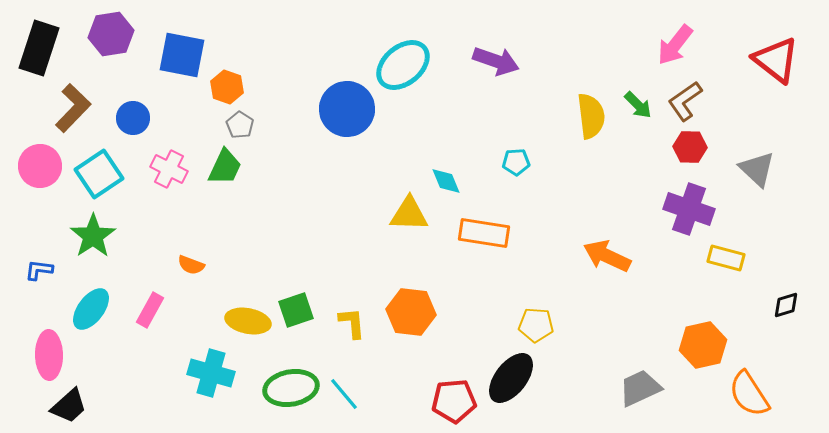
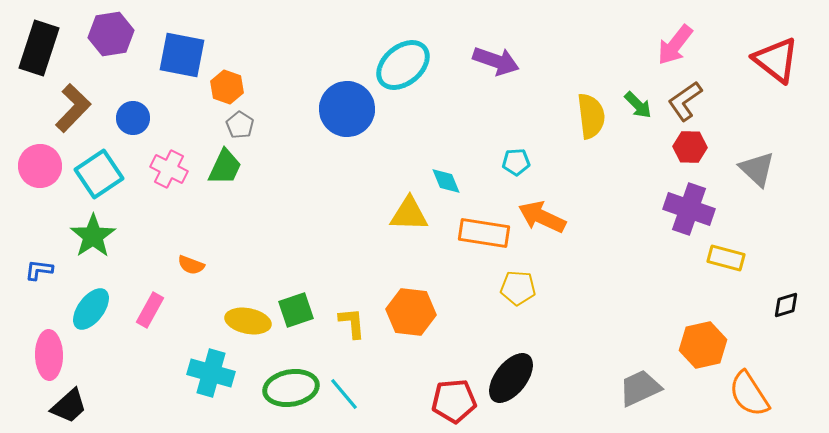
orange arrow at (607, 256): moved 65 px left, 39 px up
yellow pentagon at (536, 325): moved 18 px left, 37 px up
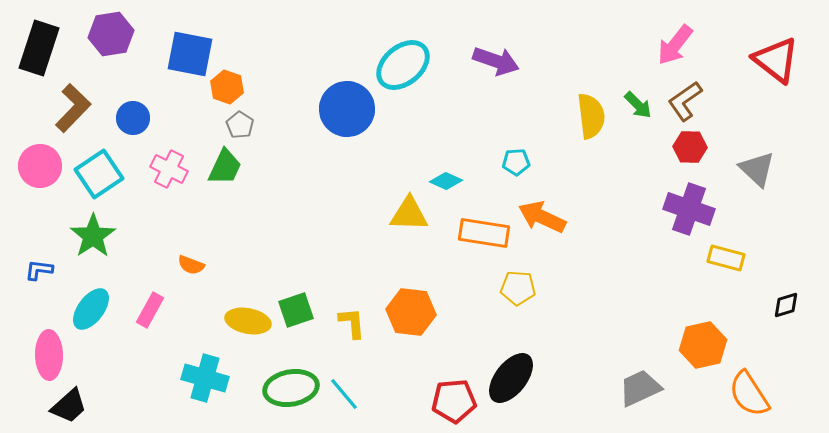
blue square at (182, 55): moved 8 px right, 1 px up
cyan diamond at (446, 181): rotated 44 degrees counterclockwise
cyan cross at (211, 373): moved 6 px left, 5 px down
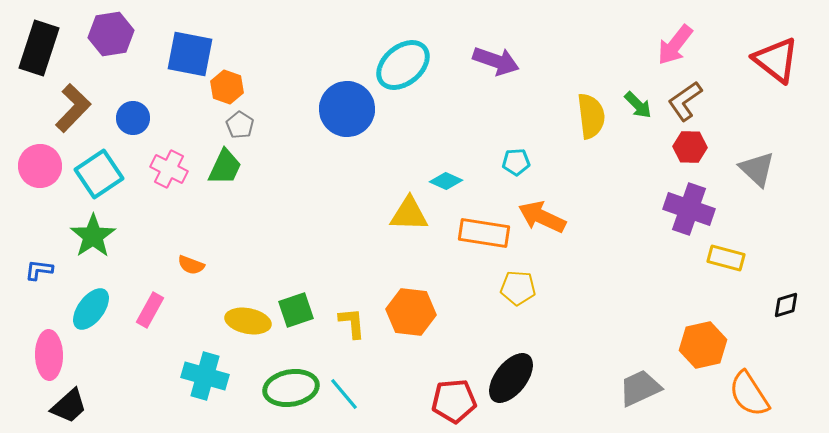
cyan cross at (205, 378): moved 2 px up
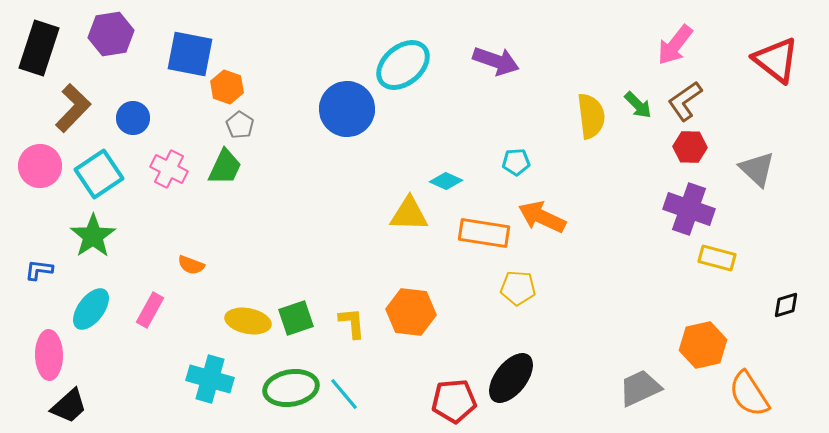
yellow rectangle at (726, 258): moved 9 px left
green square at (296, 310): moved 8 px down
cyan cross at (205, 376): moved 5 px right, 3 px down
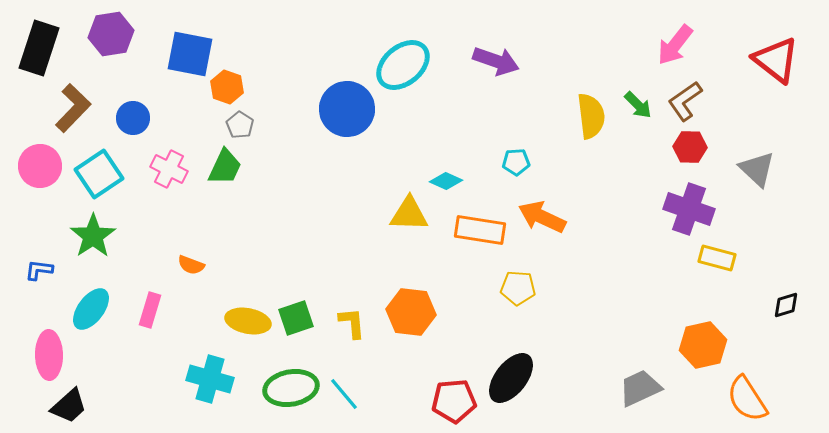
orange rectangle at (484, 233): moved 4 px left, 3 px up
pink rectangle at (150, 310): rotated 12 degrees counterclockwise
orange semicircle at (749, 394): moved 2 px left, 5 px down
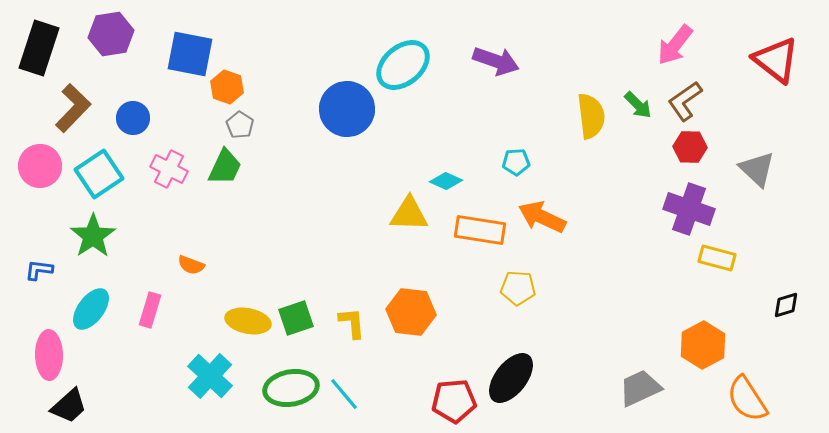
orange hexagon at (703, 345): rotated 15 degrees counterclockwise
cyan cross at (210, 379): moved 3 px up; rotated 27 degrees clockwise
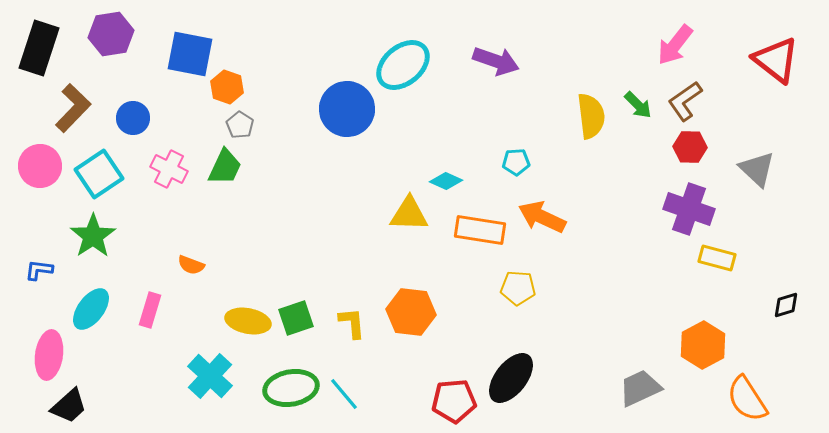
pink ellipse at (49, 355): rotated 9 degrees clockwise
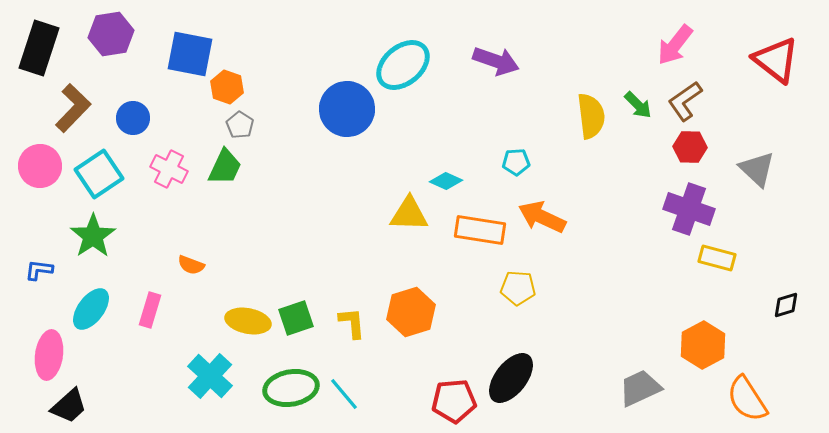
orange hexagon at (411, 312): rotated 24 degrees counterclockwise
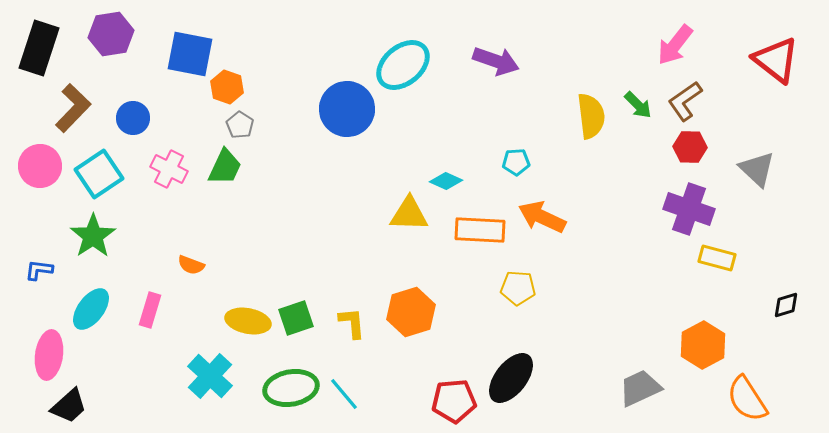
orange rectangle at (480, 230): rotated 6 degrees counterclockwise
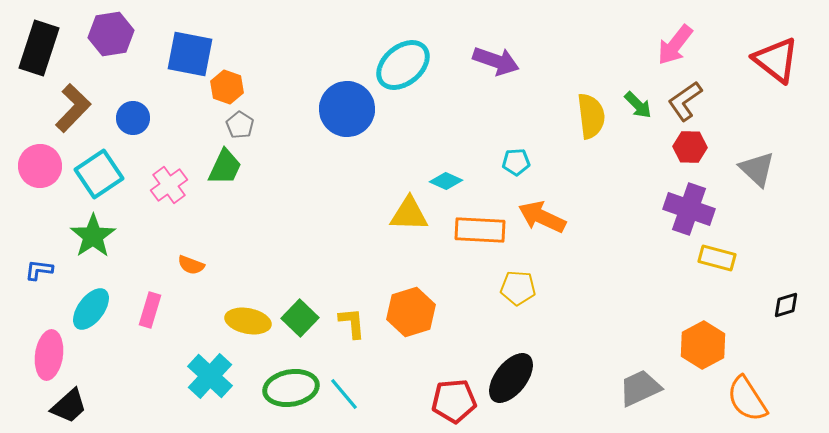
pink cross at (169, 169): moved 16 px down; rotated 27 degrees clockwise
green square at (296, 318): moved 4 px right; rotated 27 degrees counterclockwise
